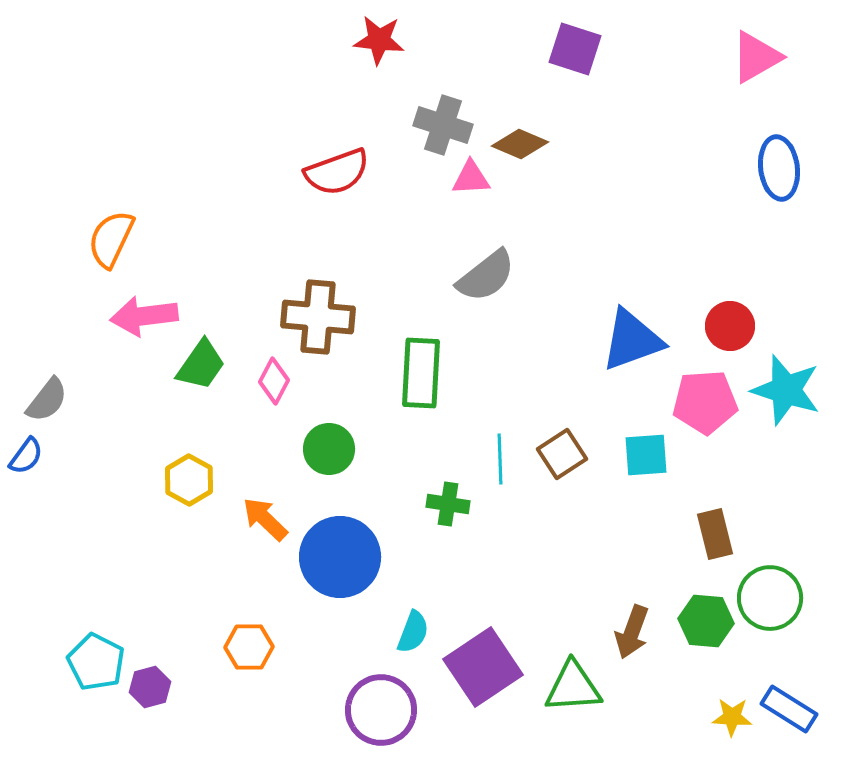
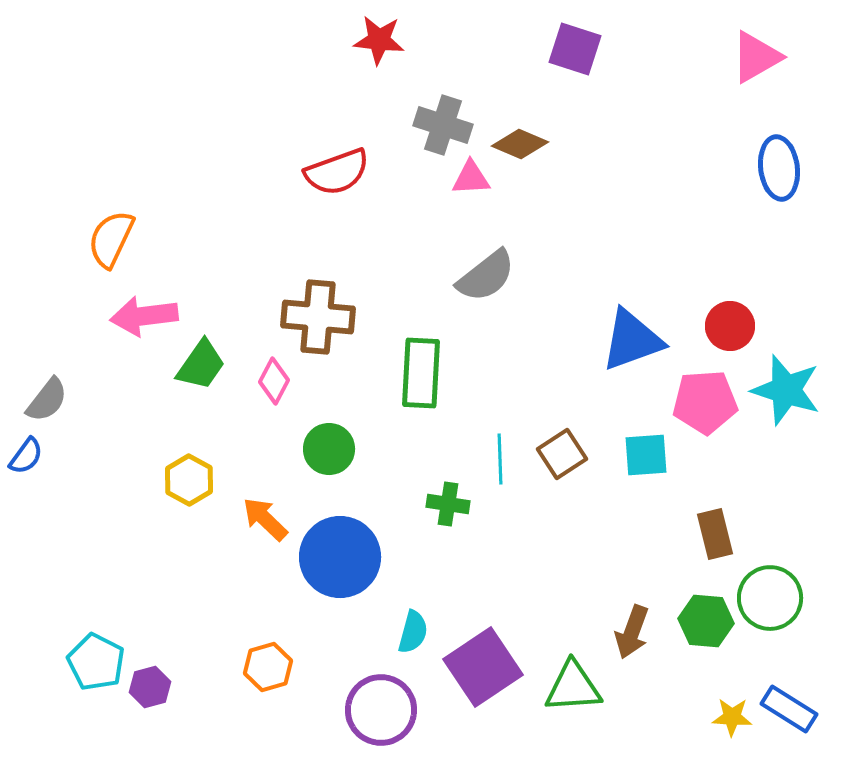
cyan semicircle at (413, 632): rotated 6 degrees counterclockwise
orange hexagon at (249, 647): moved 19 px right, 20 px down; rotated 15 degrees counterclockwise
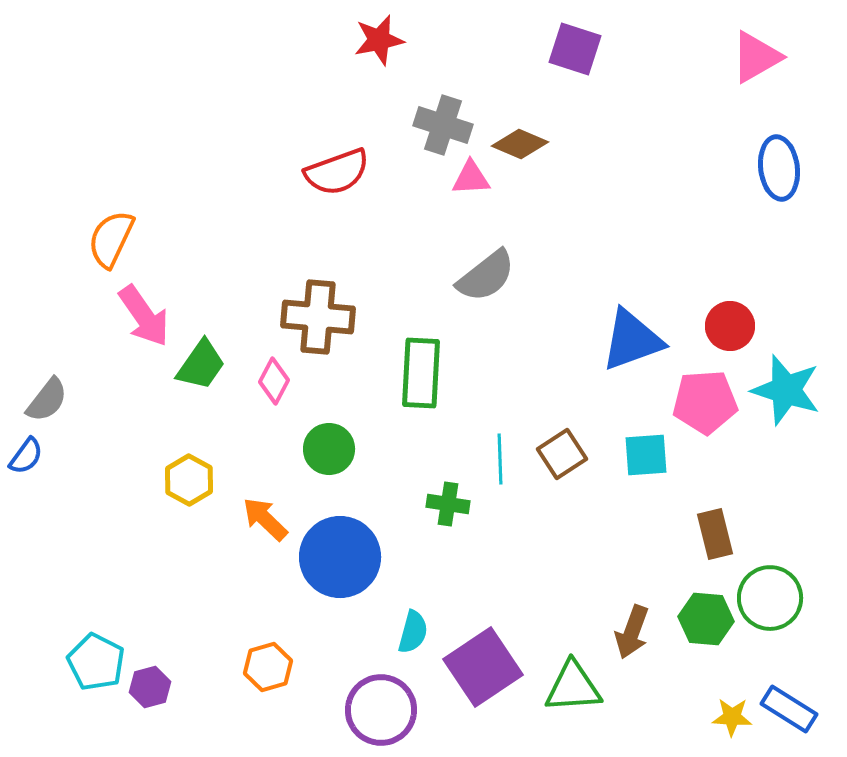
red star at (379, 40): rotated 18 degrees counterclockwise
pink arrow at (144, 316): rotated 118 degrees counterclockwise
green hexagon at (706, 621): moved 2 px up
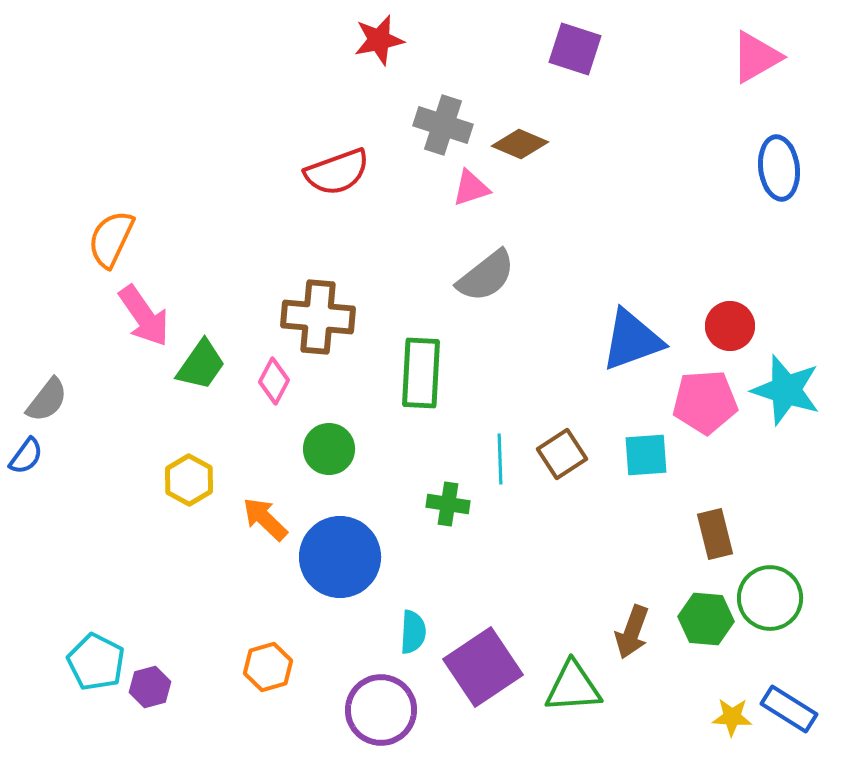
pink triangle at (471, 178): moved 10 px down; rotated 15 degrees counterclockwise
cyan semicircle at (413, 632): rotated 12 degrees counterclockwise
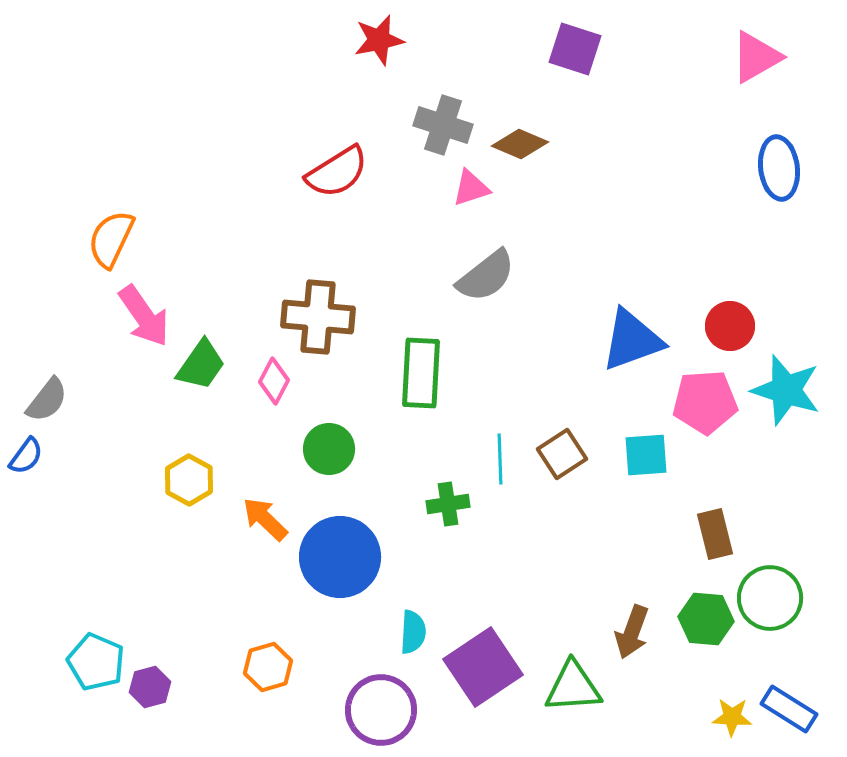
red semicircle at (337, 172): rotated 12 degrees counterclockwise
green cross at (448, 504): rotated 18 degrees counterclockwise
cyan pentagon at (96, 662): rotated 4 degrees counterclockwise
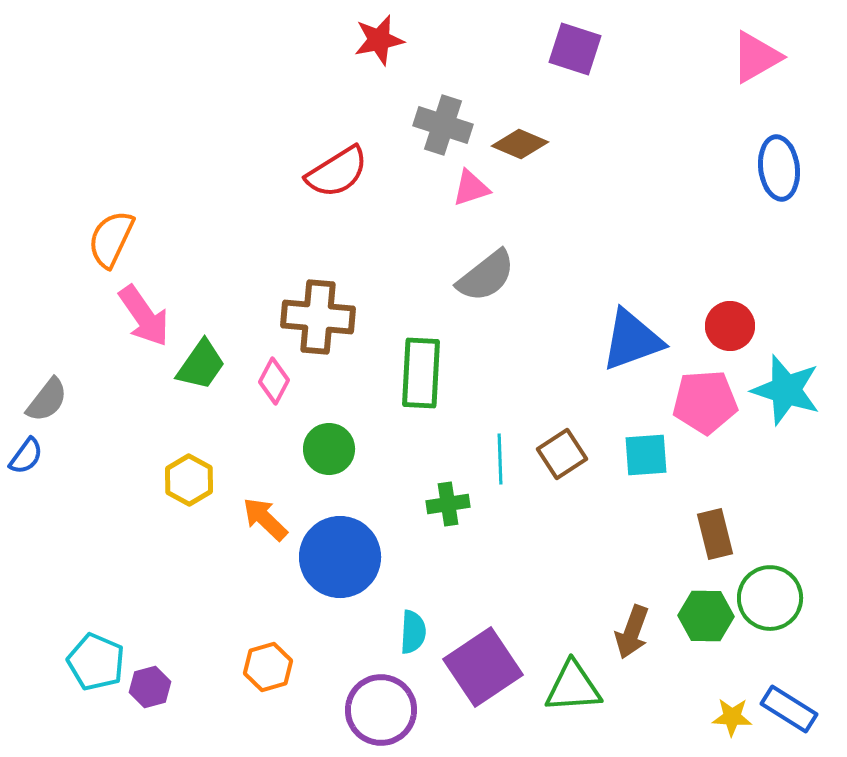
green hexagon at (706, 619): moved 3 px up; rotated 4 degrees counterclockwise
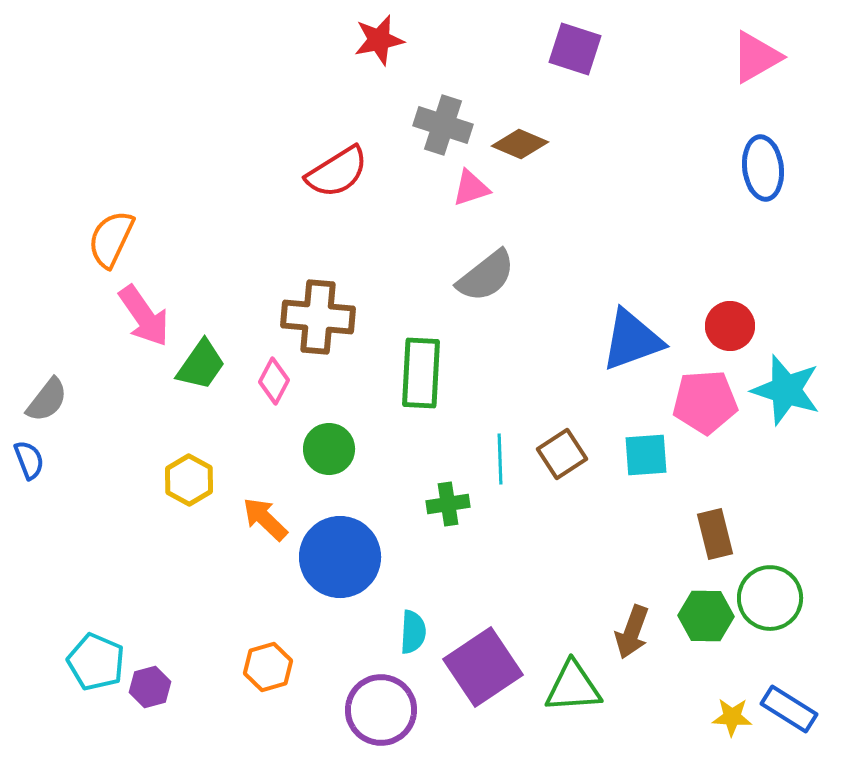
blue ellipse at (779, 168): moved 16 px left
blue semicircle at (26, 456): moved 3 px right, 4 px down; rotated 57 degrees counterclockwise
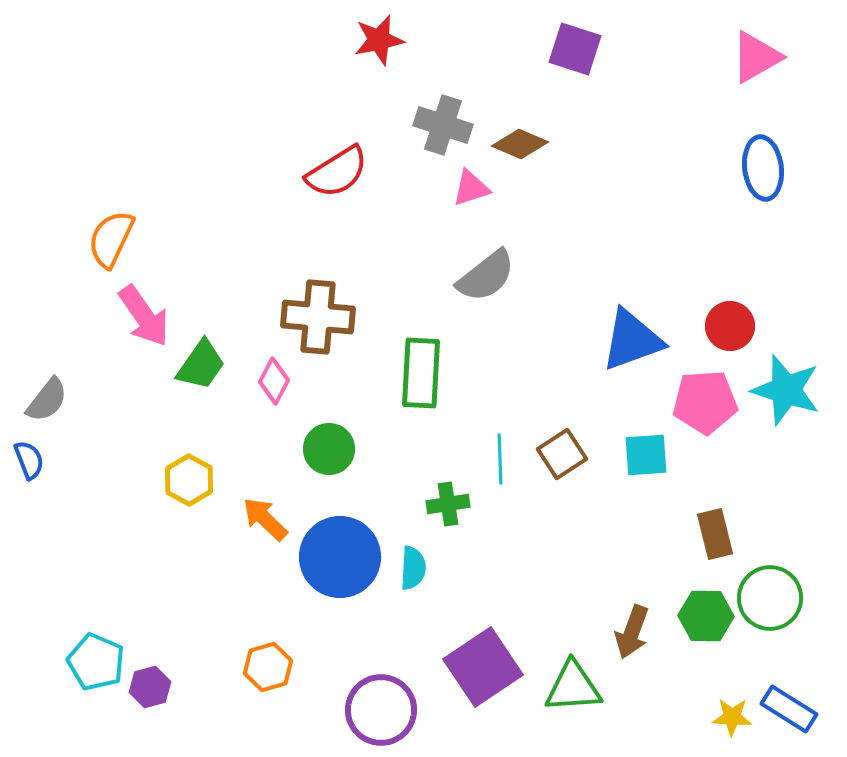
cyan semicircle at (413, 632): moved 64 px up
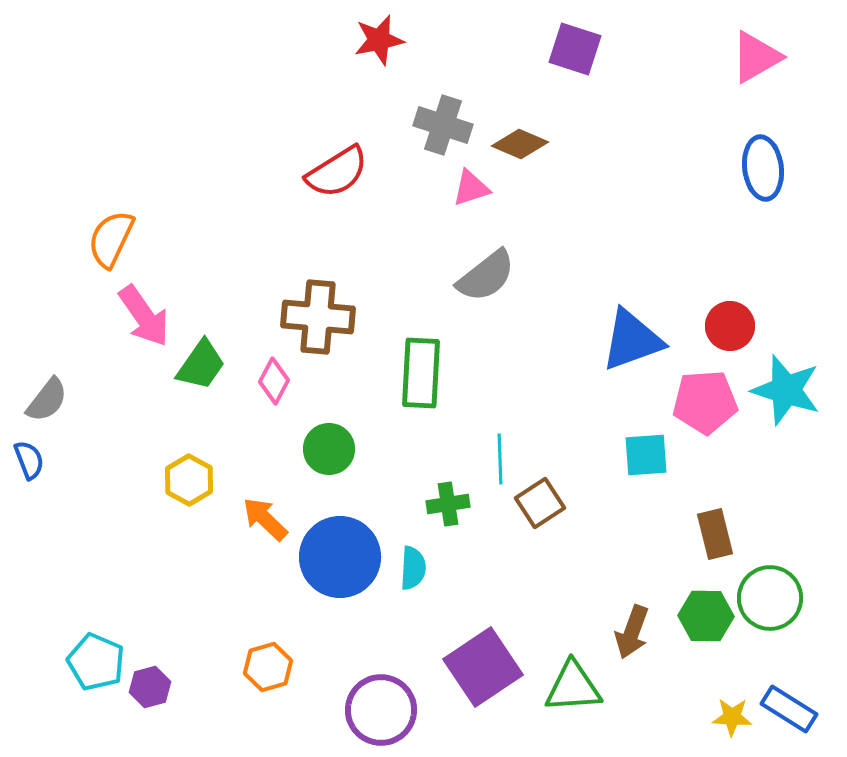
brown square at (562, 454): moved 22 px left, 49 px down
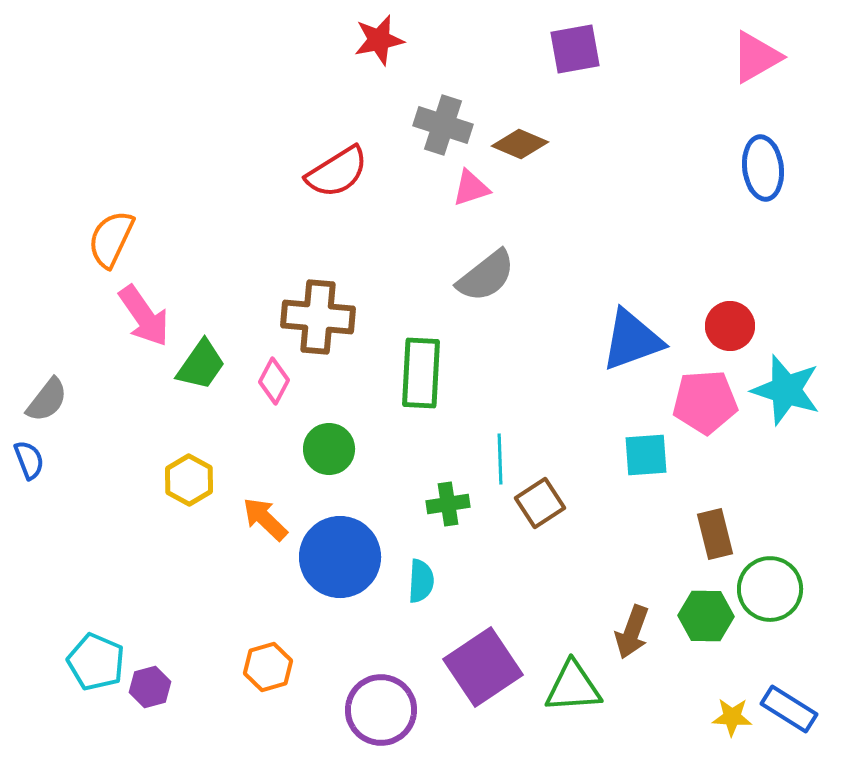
purple square at (575, 49): rotated 28 degrees counterclockwise
cyan semicircle at (413, 568): moved 8 px right, 13 px down
green circle at (770, 598): moved 9 px up
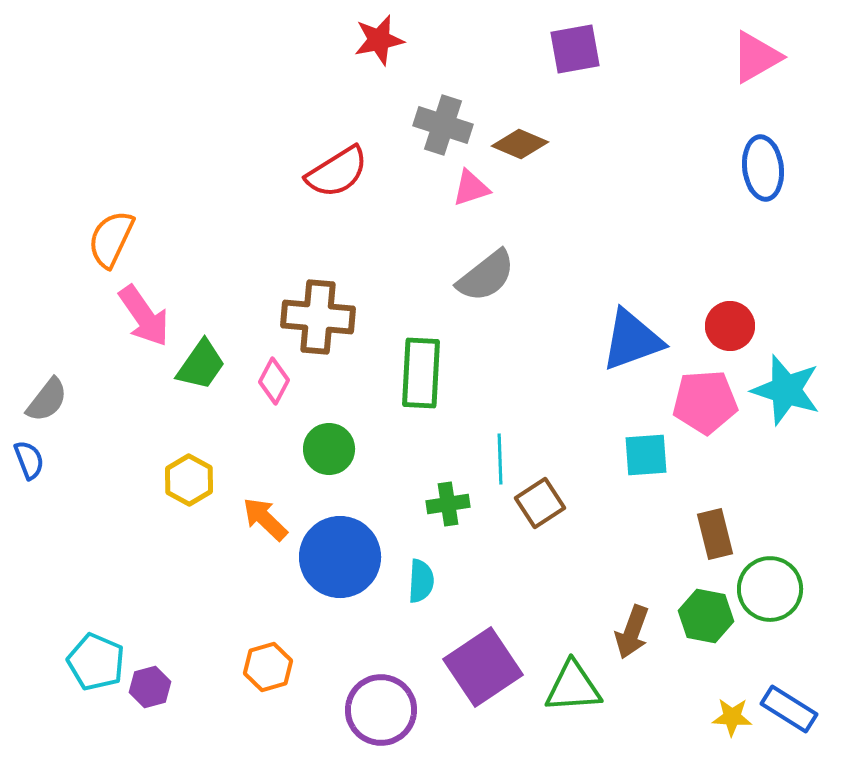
green hexagon at (706, 616): rotated 10 degrees clockwise
